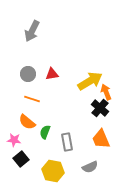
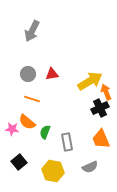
black cross: rotated 24 degrees clockwise
pink star: moved 2 px left, 11 px up
black square: moved 2 px left, 3 px down
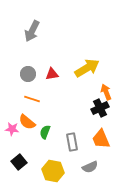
yellow arrow: moved 3 px left, 13 px up
gray rectangle: moved 5 px right
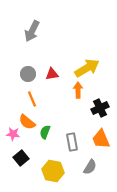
orange arrow: moved 28 px left, 2 px up; rotated 21 degrees clockwise
orange line: rotated 49 degrees clockwise
pink star: moved 1 px right, 5 px down
black square: moved 2 px right, 4 px up
gray semicircle: rotated 35 degrees counterclockwise
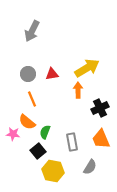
black square: moved 17 px right, 7 px up
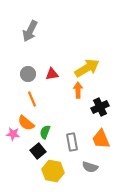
gray arrow: moved 2 px left
black cross: moved 1 px up
orange semicircle: moved 1 px left, 1 px down
gray semicircle: rotated 77 degrees clockwise
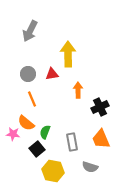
yellow arrow: moved 19 px left, 14 px up; rotated 60 degrees counterclockwise
black square: moved 1 px left, 2 px up
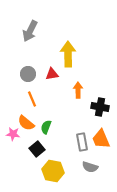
black cross: rotated 36 degrees clockwise
green semicircle: moved 1 px right, 5 px up
gray rectangle: moved 10 px right
